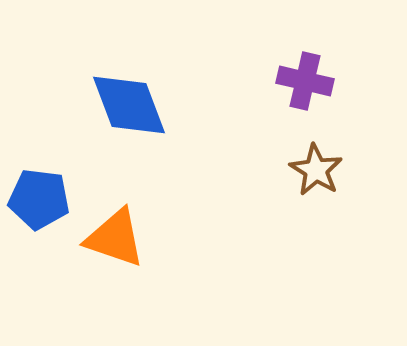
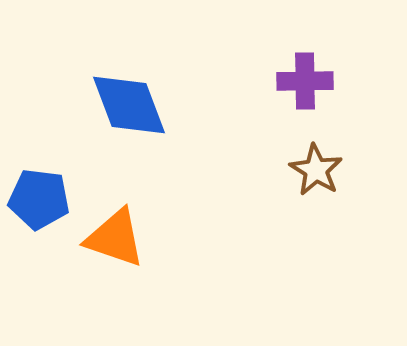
purple cross: rotated 14 degrees counterclockwise
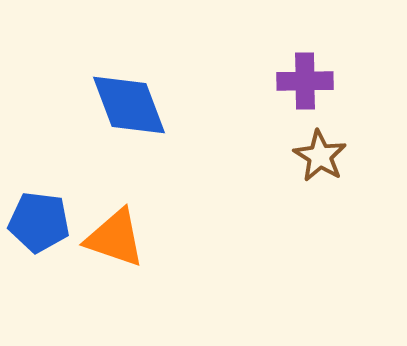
brown star: moved 4 px right, 14 px up
blue pentagon: moved 23 px down
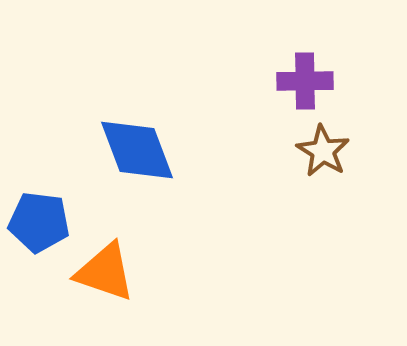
blue diamond: moved 8 px right, 45 px down
brown star: moved 3 px right, 5 px up
orange triangle: moved 10 px left, 34 px down
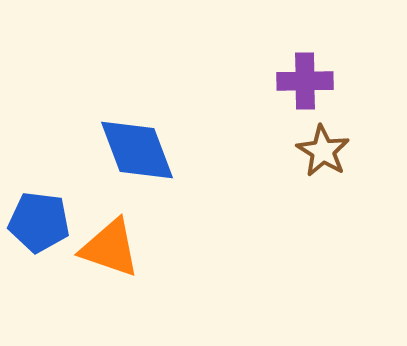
orange triangle: moved 5 px right, 24 px up
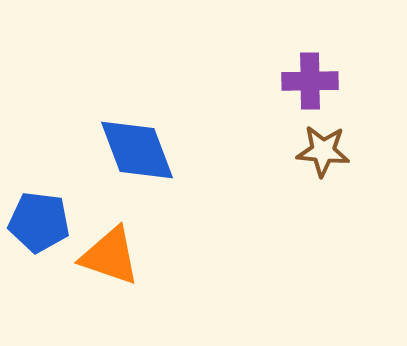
purple cross: moved 5 px right
brown star: rotated 26 degrees counterclockwise
orange triangle: moved 8 px down
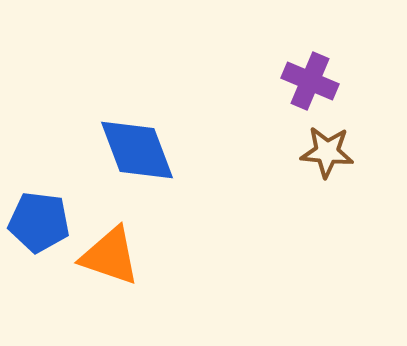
purple cross: rotated 24 degrees clockwise
brown star: moved 4 px right, 1 px down
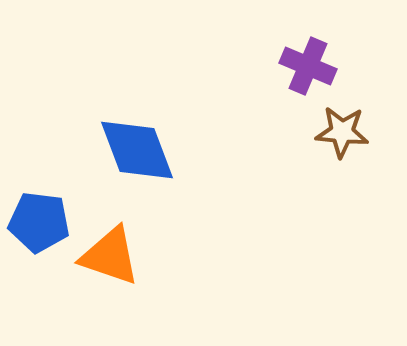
purple cross: moved 2 px left, 15 px up
brown star: moved 15 px right, 20 px up
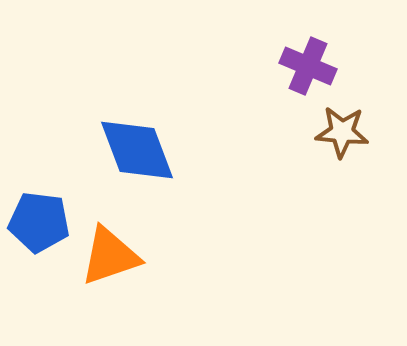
orange triangle: rotated 38 degrees counterclockwise
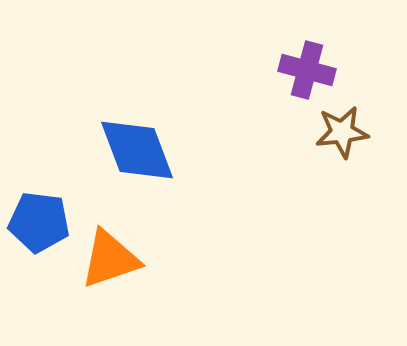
purple cross: moved 1 px left, 4 px down; rotated 8 degrees counterclockwise
brown star: rotated 12 degrees counterclockwise
orange triangle: moved 3 px down
